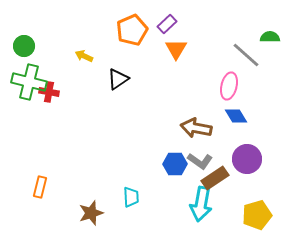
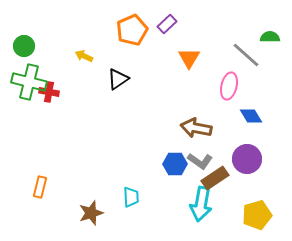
orange triangle: moved 13 px right, 9 px down
blue diamond: moved 15 px right
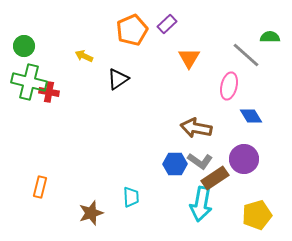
purple circle: moved 3 px left
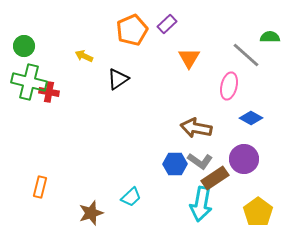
blue diamond: moved 2 px down; rotated 30 degrees counterclockwise
cyan trapezoid: rotated 50 degrees clockwise
yellow pentagon: moved 1 px right, 3 px up; rotated 20 degrees counterclockwise
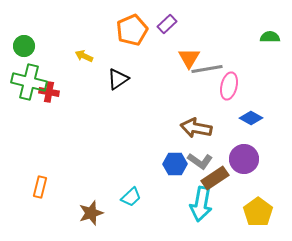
gray line: moved 39 px left, 14 px down; rotated 52 degrees counterclockwise
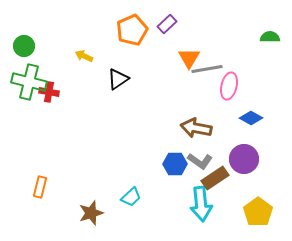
cyan arrow: rotated 16 degrees counterclockwise
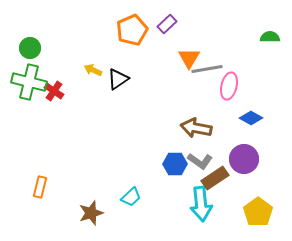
green circle: moved 6 px right, 2 px down
yellow arrow: moved 9 px right, 14 px down
red cross: moved 5 px right, 1 px up; rotated 24 degrees clockwise
